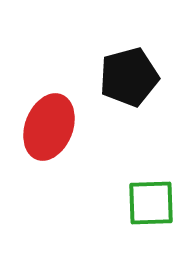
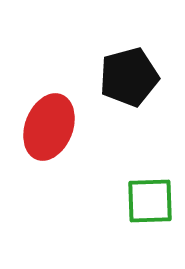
green square: moved 1 px left, 2 px up
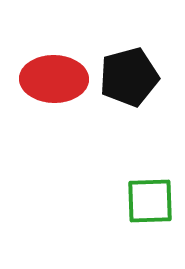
red ellipse: moved 5 px right, 48 px up; rotated 70 degrees clockwise
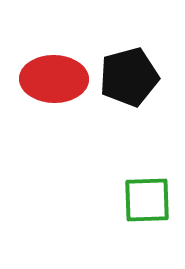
green square: moved 3 px left, 1 px up
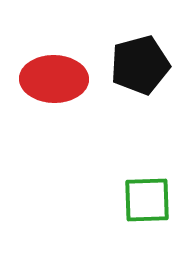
black pentagon: moved 11 px right, 12 px up
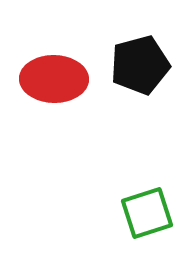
green square: moved 13 px down; rotated 16 degrees counterclockwise
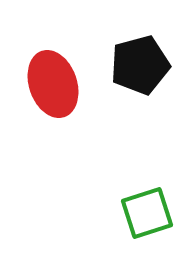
red ellipse: moved 1 px left, 5 px down; rotated 70 degrees clockwise
